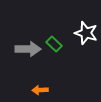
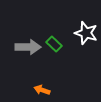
gray arrow: moved 2 px up
orange arrow: moved 2 px right; rotated 21 degrees clockwise
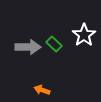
white star: moved 2 px left, 2 px down; rotated 20 degrees clockwise
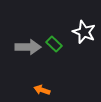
white star: moved 3 px up; rotated 15 degrees counterclockwise
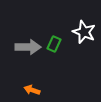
green rectangle: rotated 70 degrees clockwise
orange arrow: moved 10 px left
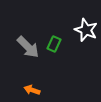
white star: moved 2 px right, 2 px up
gray arrow: rotated 45 degrees clockwise
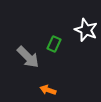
gray arrow: moved 10 px down
orange arrow: moved 16 px right
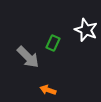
green rectangle: moved 1 px left, 1 px up
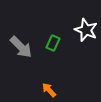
gray arrow: moved 7 px left, 10 px up
orange arrow: moved 1 px right; rotated 28 degrees clockwise
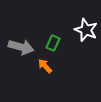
gray arrow: rotated 30 degrees counterclockwise
orange arrow: moved 4 px left, 24 px up
